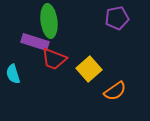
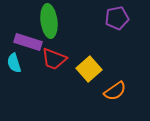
purple rectangle: moved 7 px left
cyan semicircle: moved 1 px right, 11 px up
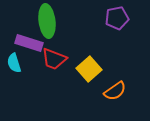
green ellipse: moved 2 px left
purple rectangle: moved 1 px right, 1 px down
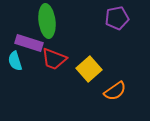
cyan semicircle: moved 1 px right, 2 px up
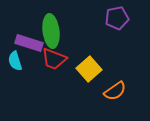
green ellipse: moved 4 px right, 10 px down
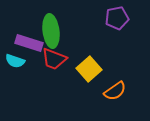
cyan semicircle: rotated 54 degrees counterclockwise
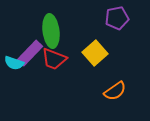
purple rectangle: moved 1 px right, 10 px down; rotated 64 degrees counterclockwise
cyan semicircle: moved 1 px left, 2 px down
yellow square: moved 6 px right, 16 px up
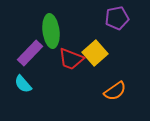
red trapezoid: moved 17 px right
cyan semicircle: moved 9 px right, 21 px down; rotated 30 degrees clockwise
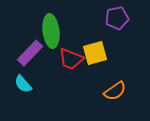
yellow square: rotated 25 degrees clockwise
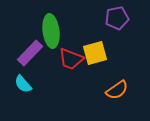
orange semicircle: moved 2 px right, 1 px up
